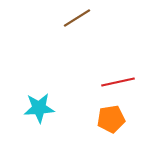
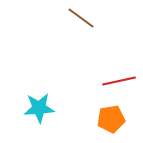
brown line: moved 4 px right; rotated 68 degrees clockwise
red line: moved 1 px right, 1 px up
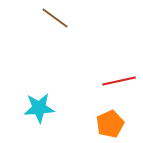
brown line: moved 26 px left
orange pentagon: moved 1 px left, 5 px down; rotated 16 degrees counterclockwise
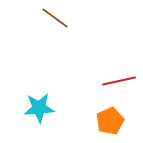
orange pentagon: moved 3 px up
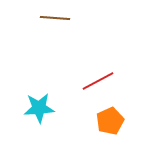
brown line: rotated 32 degrees counterclockwise
red line: moved 21 px left; rotated 16 degrees counterclockwise
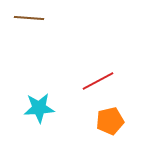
brown line: moved 26 px left
orange pentagon: rotated 12 degrees clockwise
